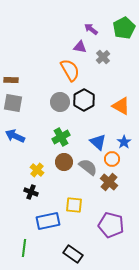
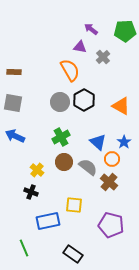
green pentagon: moved 1 px right, 3 px down; rotated 25 degrees clockwise
brown rectangle: moved 3 px right, 8 px up
green line: rotated 30 degrees counterclockwise
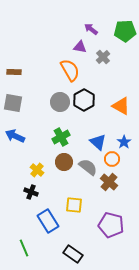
blue rectangle: rotated 70 degrees clockwise
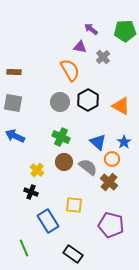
black hexagon: moved 4 px right
green cross: rotated 36 degrees counterclockwise
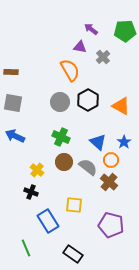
brown rectangle: moved 3 px left
orange circle: moved 1 px left, 1 px down
green line: moved 2 px right
